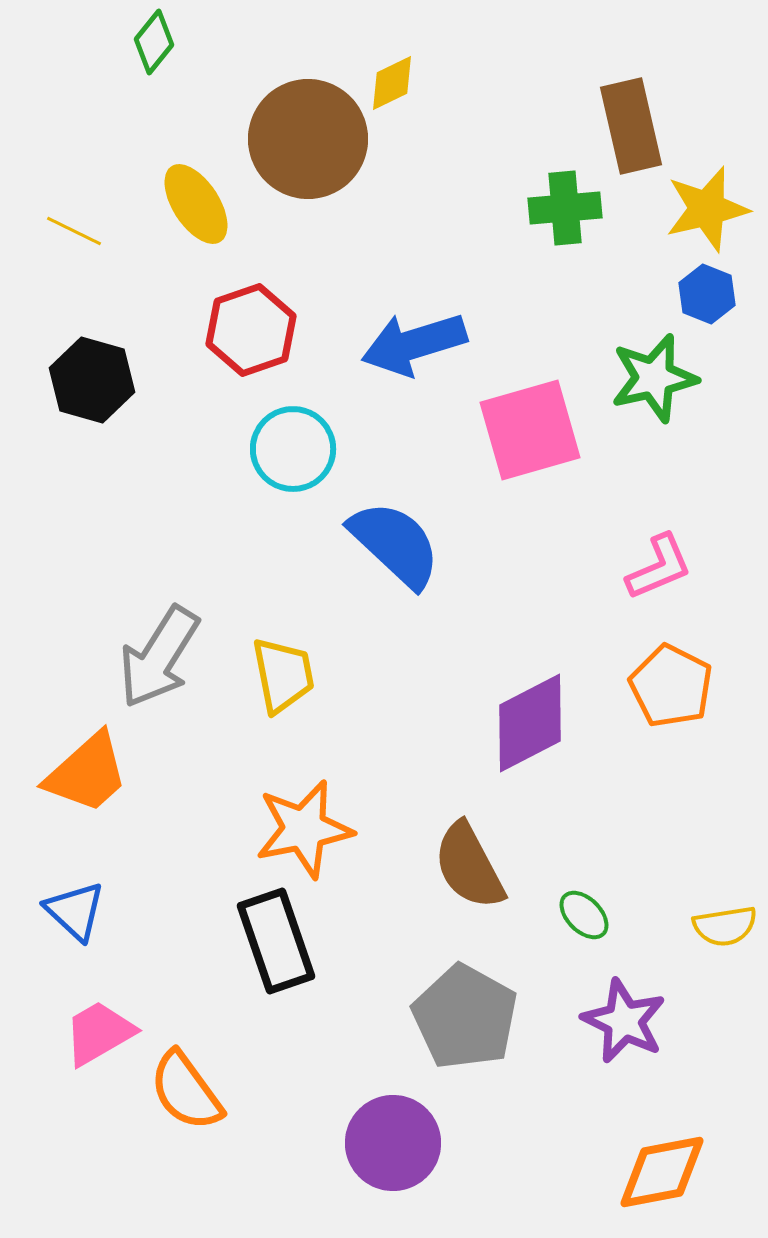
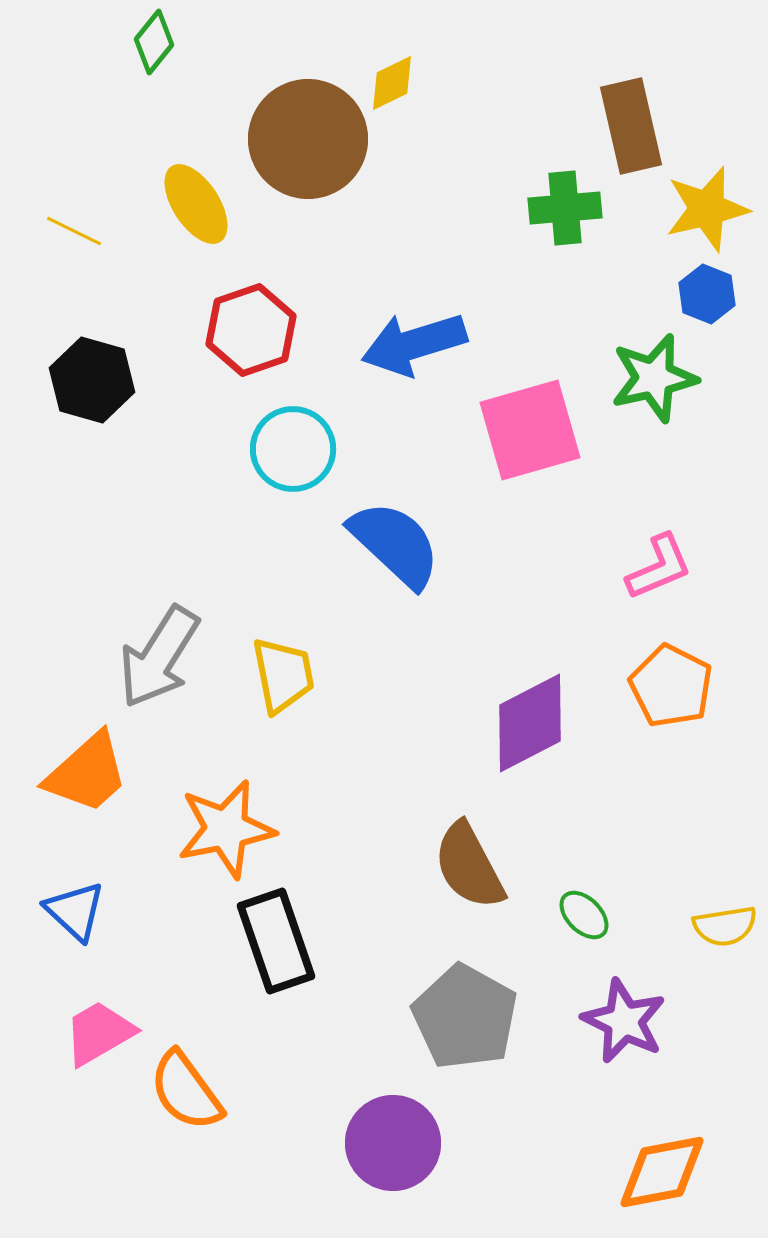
orange star: moved 78 px left
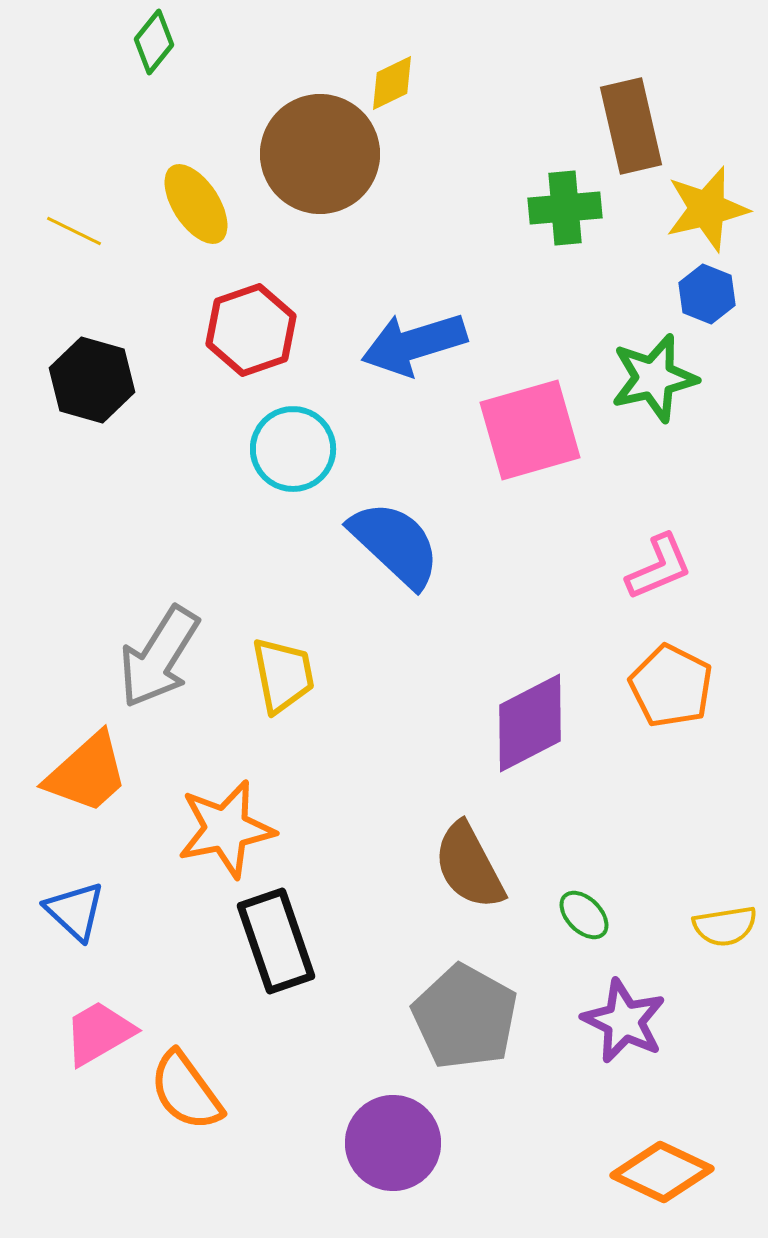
brown circle: moved 12 px right, 15 px down
orange diamond: rotated 36 degrees clockwise
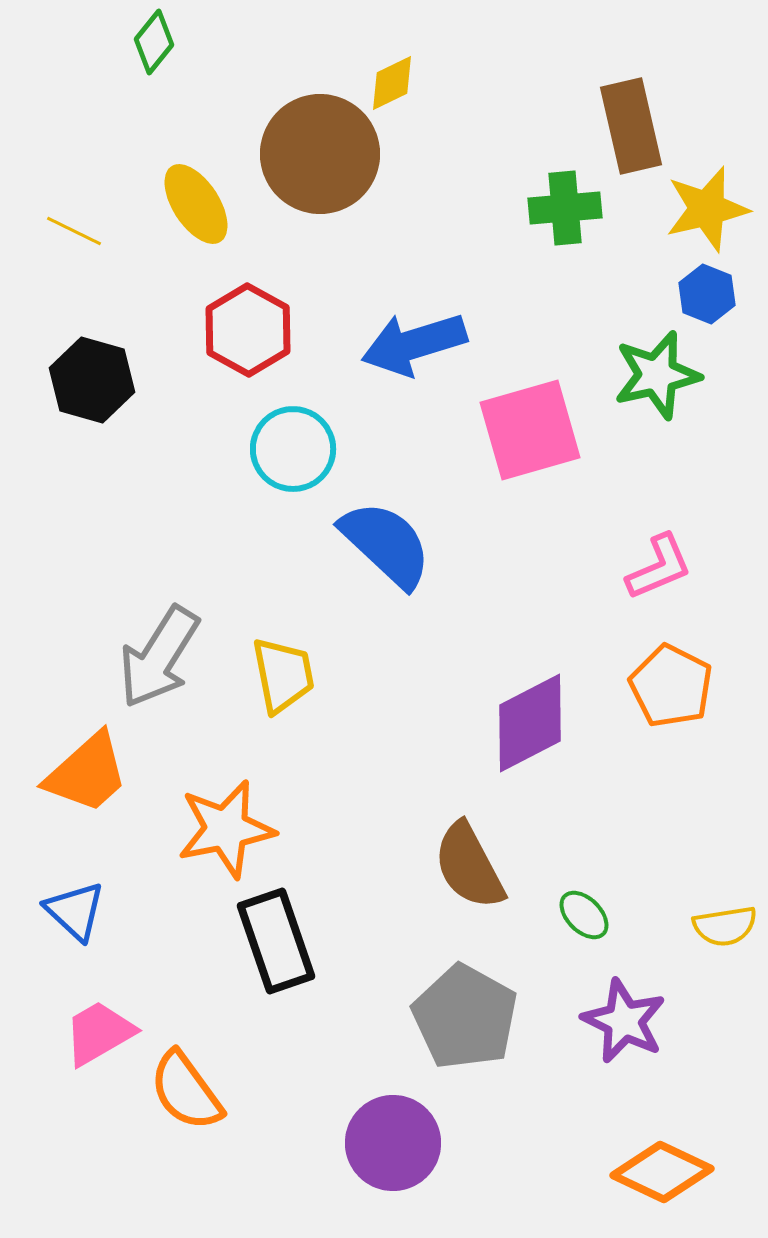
red hexagon: moved 3 px left; rotated 12 degrees counterclockwise
green star: moved 3 px right, 3 px up
blue semicircle: moved 9 px left
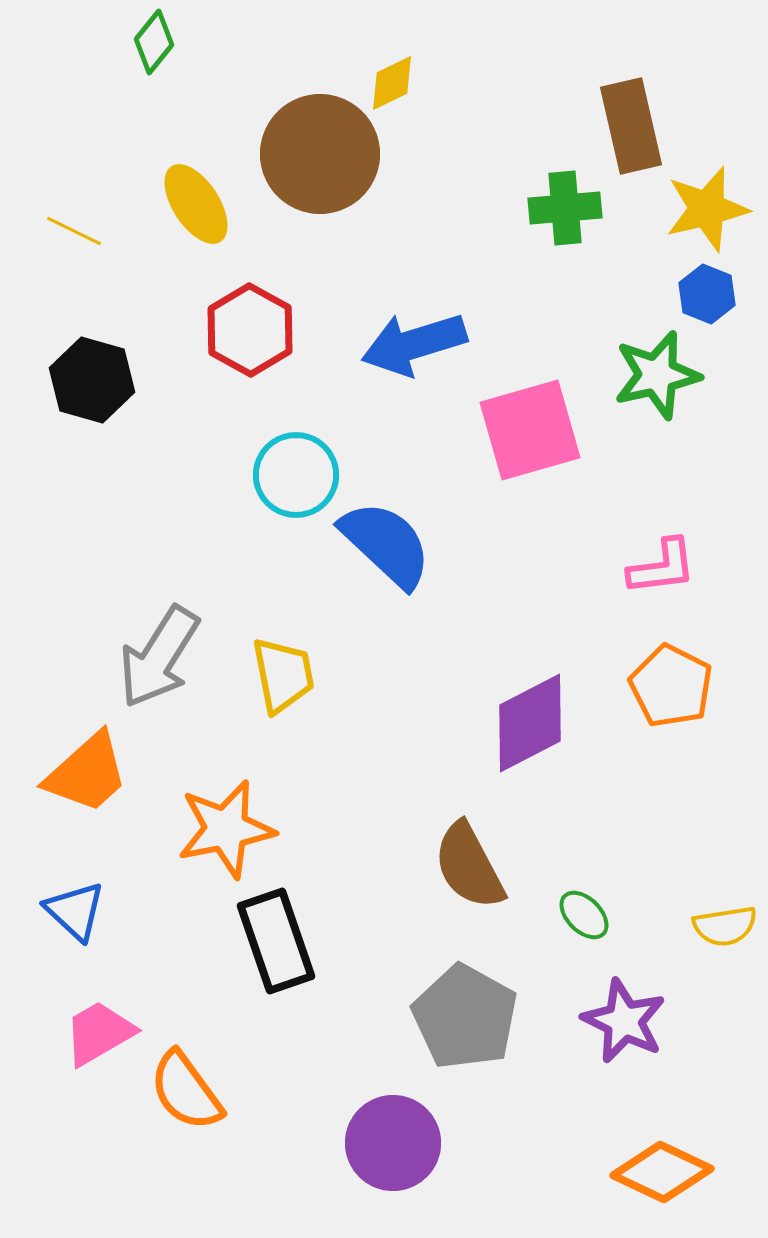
red hexagon: moved 2 px right
cyan circle: moved 3 px right, 26 px down
pink L-shape: moved 3 px right; rotated 16 degrees clockwise
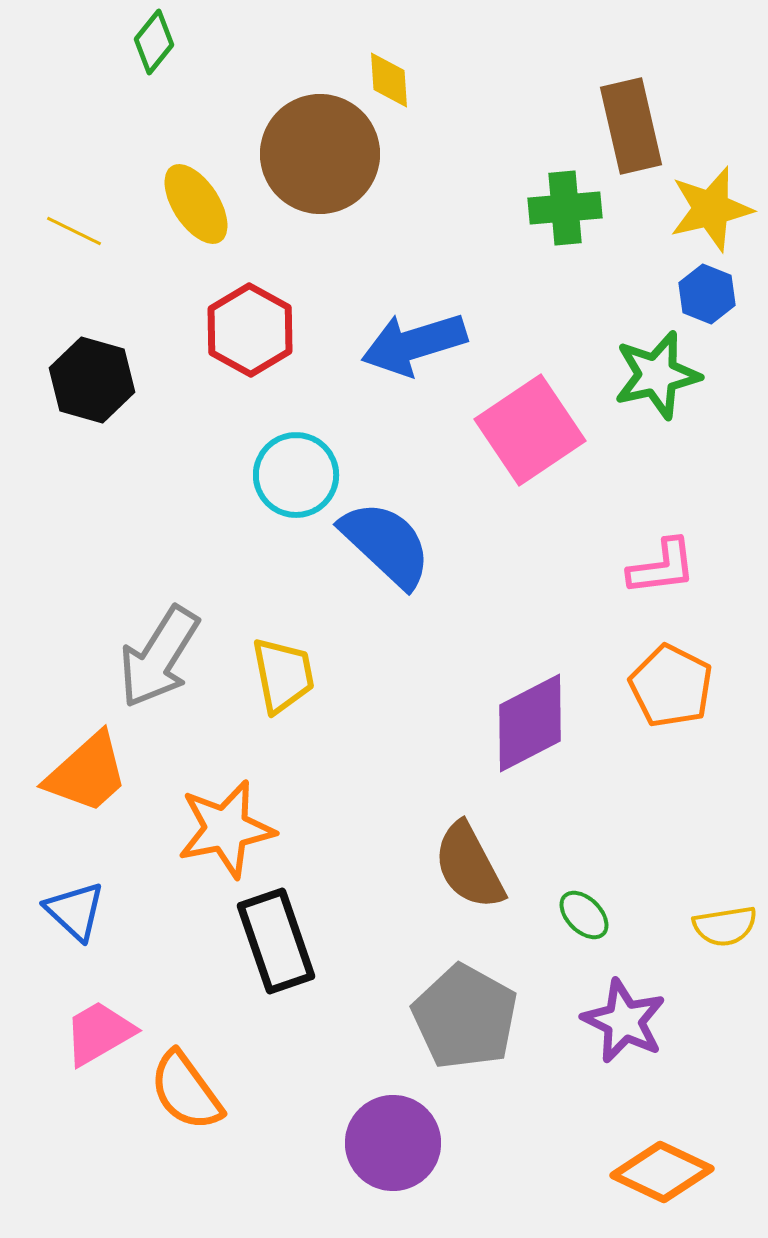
yellow diamond: moved 3 px left, 3 px up; rotated 68 degrees counterclockwise
yellow star: moved 4 px right
pink square: rotated 18 degrees counterclockwise
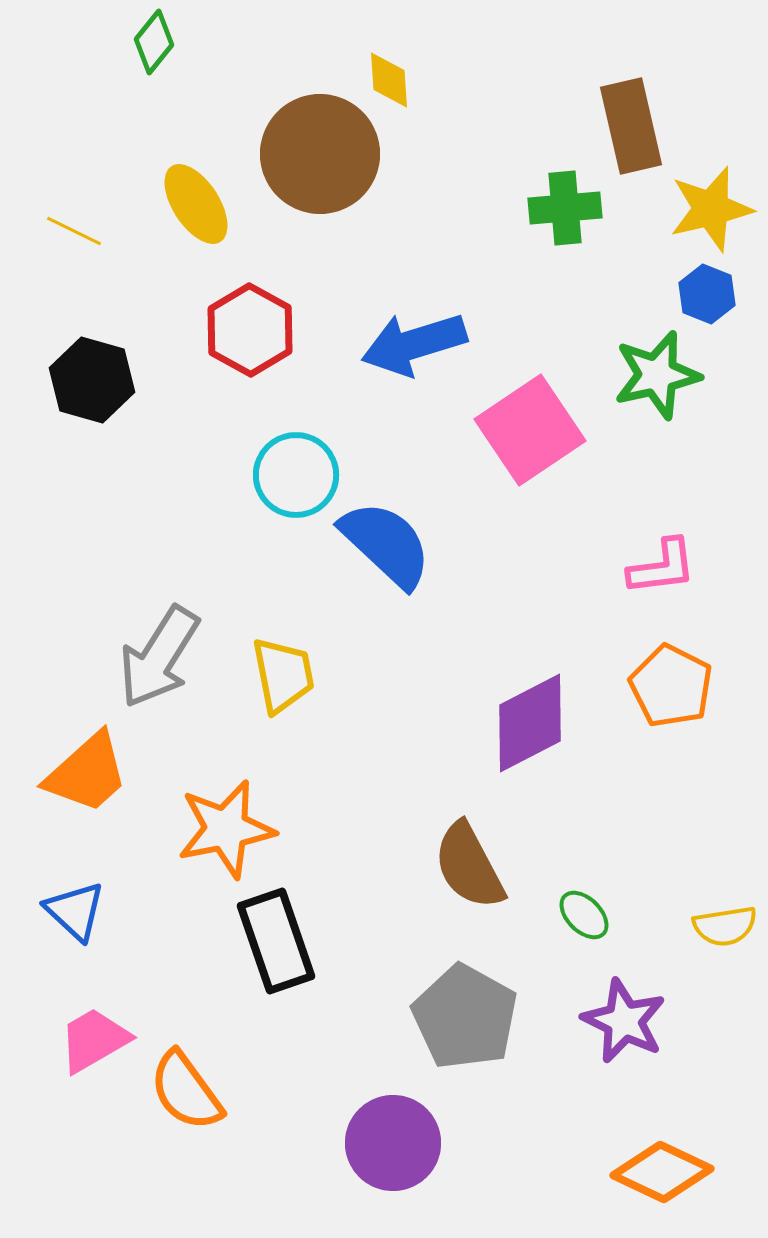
pink trapezoid: moved 5 px left, 7 px down
